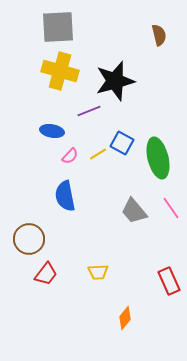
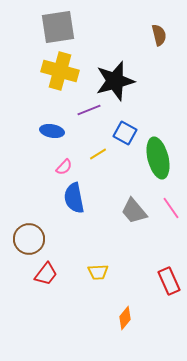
gray square: rotated 6 degrees counterclockwise
purple line: moved 1 px up
blue square: moved 3 px right, 10 px up
pink semicircle: moved 6 px left, 11 px down
blue semicircle: moved 9 px right, 2 px down
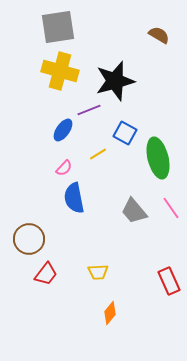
brown semicircle: rotated 45 degrees counterclockwise
blue ellipse: moved 11 px right, 1 px up; rotated 65 degrees counterclockwise
pink semicircle: moved 1 px down
orange diamond: moved 15 px left, 5 px up
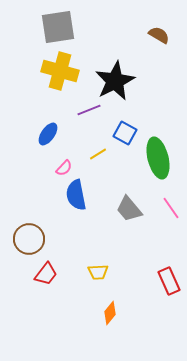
black star: rotated 12 degrees counterclockwise
blue ellipse: moved 15 px left, 4 px down
blue semicircle: moved 2 px right, 3 px up
gray trapezoid: moved 5 px left, 2 px up
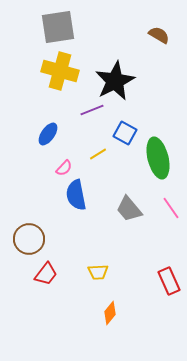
purple line: moved 3 px right
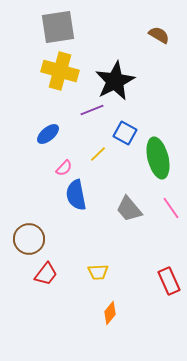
blue ellipse: rotated 15 degrees clockwise
yellow line: rotated 12 degrees counterclockwise
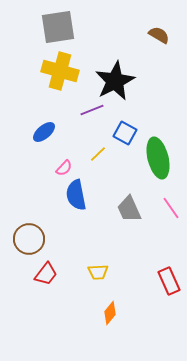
blue ellipse: moved 4 px left, 2 px up
gray trapezoid: rotated 16 degrees clockwise
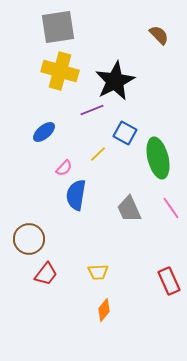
brown semicircle: rotated 15 degrees clockwise
blue semicircle: rotated 20 degrees clockwise
orange diamond: moved 6 px left, 3 px up
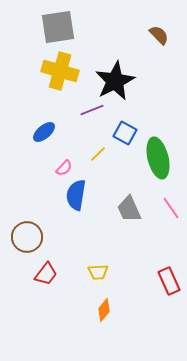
brown circle: moved 2 px left, 2 px up
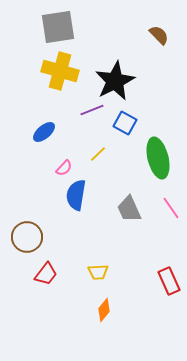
blue square: moved 10 px up
